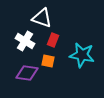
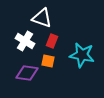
red rectangle: moved 1 px left, 1 px down
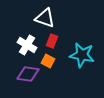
white triangle: moved 3 px right
white cross: moved 2 px right, 4 px down
orange square: rotated 16 degrees clockwise
purple diamond: moved 1 px right, 1 px down
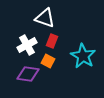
white cross: rotated 30 degrees clockwise
cyan star: moved 1 px right, 1 px down; rotated 20 degrees clockwise
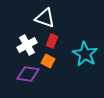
cyan star: moved 2 px right, 2 px up
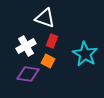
white cross: moved 1 px left, 1 px down
